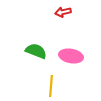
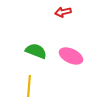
pink ellipse: rotated 15 degrees clockwise
yellow line: moved 22 px left
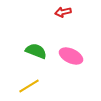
yellow line: rotated 55 degrees clockwise
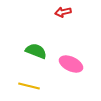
pink ellipse: moved 8 px down
yellow line: rotated 45 degrees clockwise
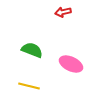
green semicircle: moved 4 px left, 1 px up
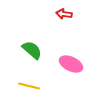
red arrow: moved 1 px right, 2 px down; rotated 21 degrees clockwise
green semicircle: rotated 20 degrees clockwise
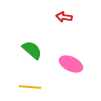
red arrow: moved 3 px down
yellow line: moved 1 px right, 1 px down; rotated 10 degrees counterclockwise
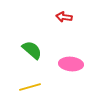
pink ellipse: rotated 20 degrees counterclockwise
yellow line: rotated 20 degrees counterclockwise
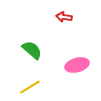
pink ellipse: moved 6 px right, 1 px down; rotated 20 degrees counterclockwise
yellow line: rotated 15 degrees counterclockwise
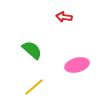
yellow line: moved 4 px right; rotated 10 degrees counterclockwise
